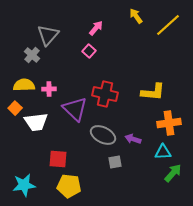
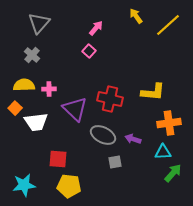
gray triangle: moved 9 px left, 12 px up
red cross: moved 5 px right, 5 px down
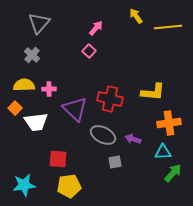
yellow line: moved 2 px down; rotated 36 degrees clockwise
yellow pentagon: rotated 15 degrees counterclockwise
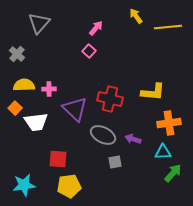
gray cross: moved 15 px left, 1 px up
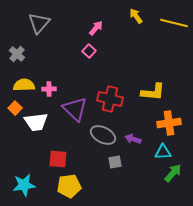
yellow line: moved 6 px right, 4 px up; rotated 20 degrees clockwise
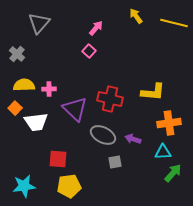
cyan star: moved 1 px down
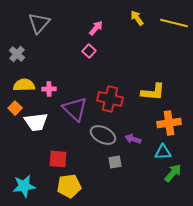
yellow arrow: moved 1 px right, 2 px down
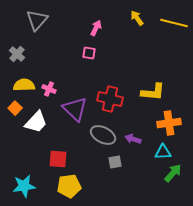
gray triangle: moved 2 px left, 3 px up
pink arrow: rotated 14 degrees counterclockwise
pink square: moved 2 px down; rotated 32 degrees counterclockwise
pink cross: rotated 24 degrees clockwise
white trapezoid: rotated 40 degrees counterclockwise
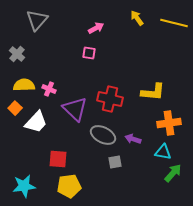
pink arrow: rotated 35 degrees clockwise
cyan triangle: rotated 12 degrees clockwise
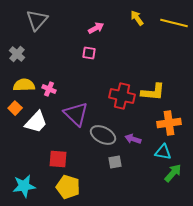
red cross: moved 12 px right, 3 px up
purple triangle: moved 1 px right, 5 px down
yellow pentagon: moved 1 px left, 1 px down; rotated 25 degrees clockwise
